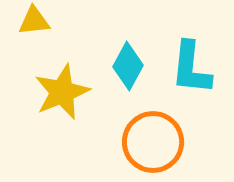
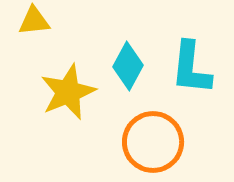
yellow star: moved 6 px right
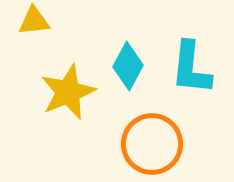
orange circle: moved 1 px left, 2 px down
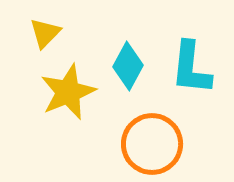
yellow triangle: moved 11 px right, 12 px down; rotated 40 degrees counterclockwise
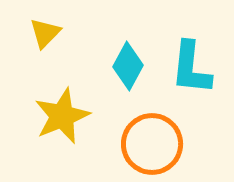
yellow star: moved 6 px left, 24 px down
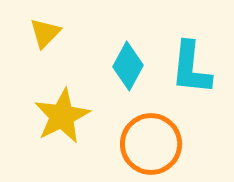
yellow star: rotated 4 degrees counterclockwise
orange circle: moved 1 px left
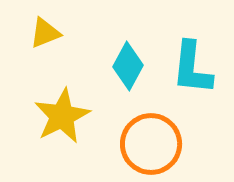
yellow triangle: rotated 24 degrees clockwise
cyan L-shape: moved 1 px right
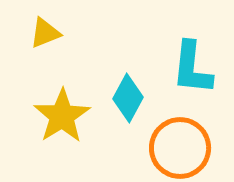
cyan diamond: moved 32 px down
yellow star: rotated 6 degrees counterclockwise
orange circle: moved 29 px right, 4 px down
